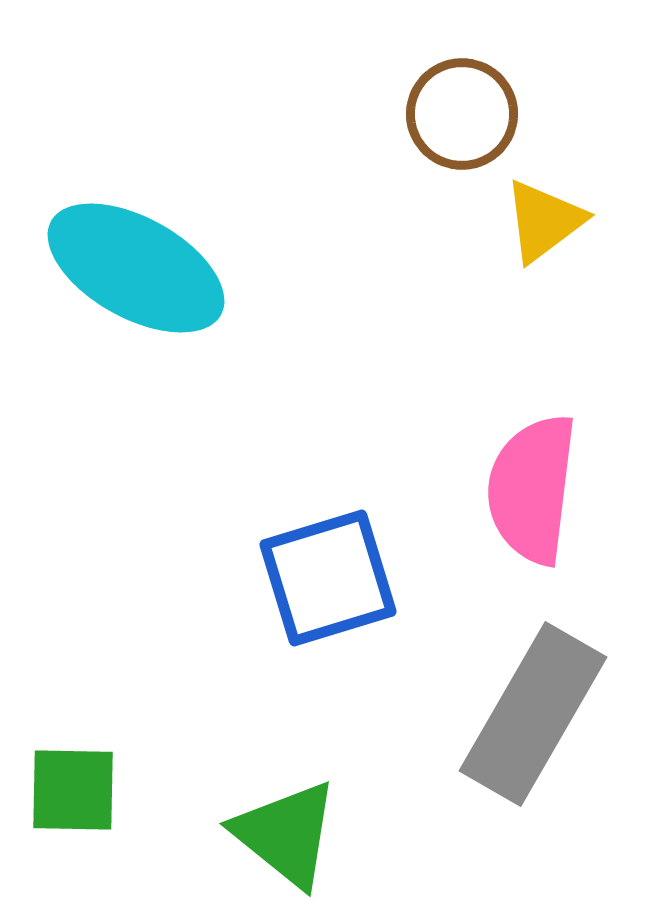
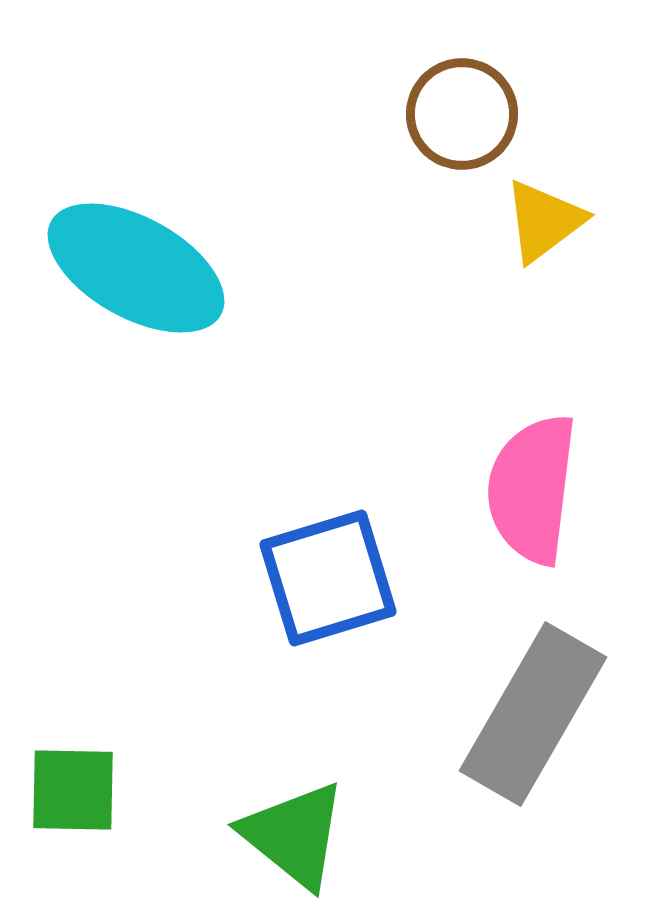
green triangle: moved 8 px right, 1 px down
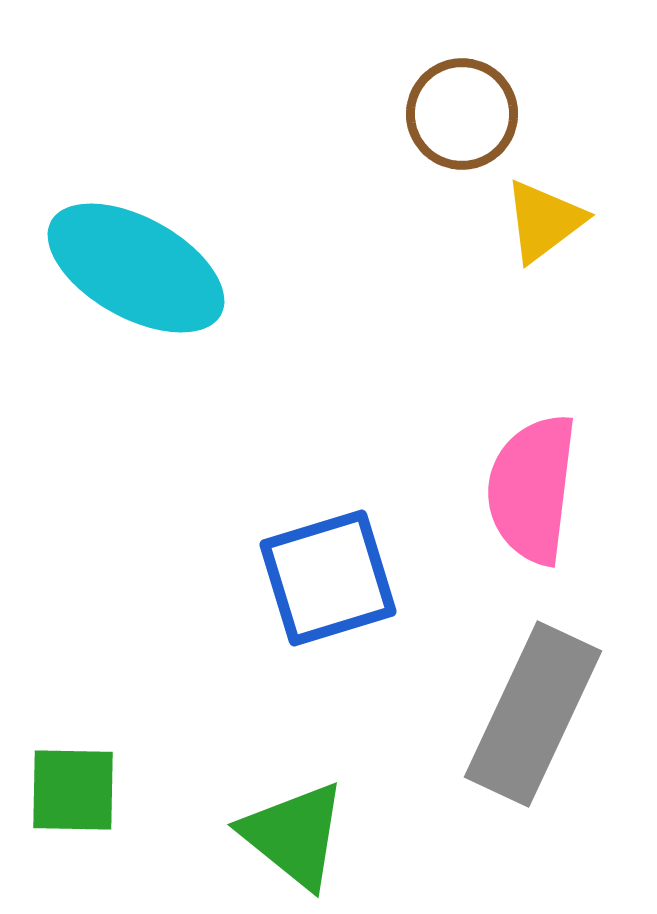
gray rectangle: rotated 5 degrees counterclockwise
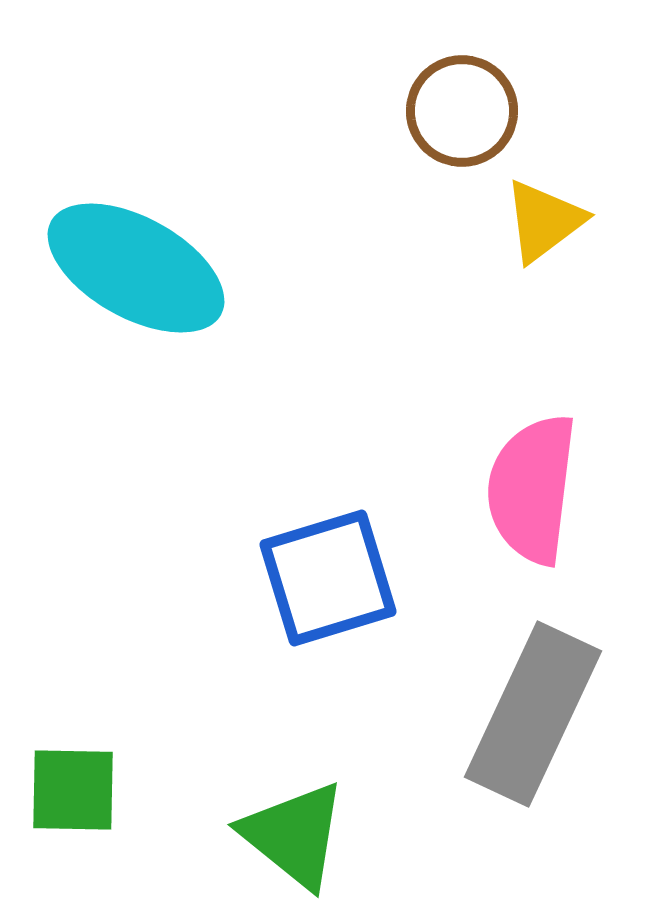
brown circle: moved 3 px up
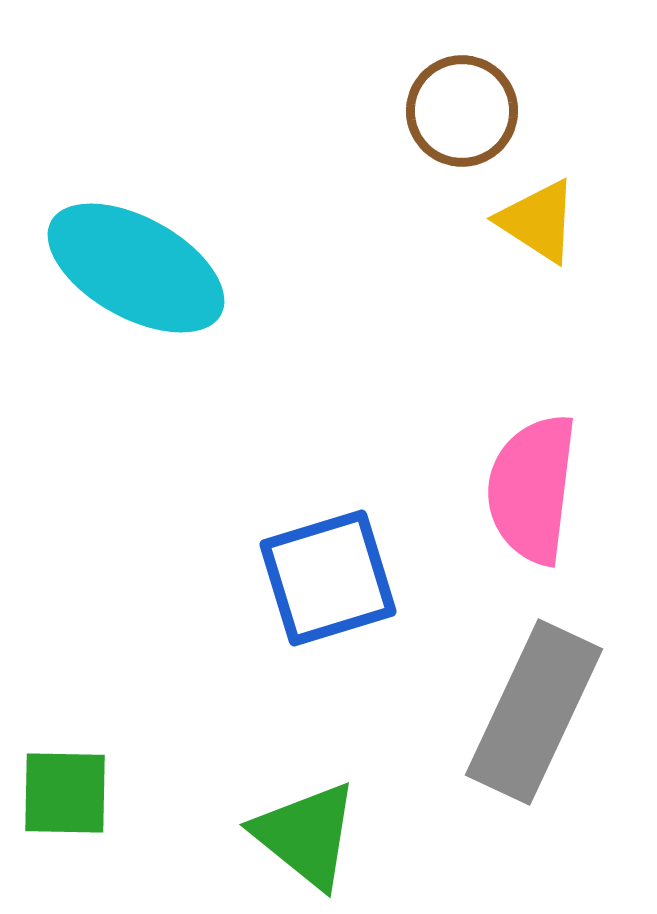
yellow triangle: moved 6 px left; rotated 50 degrees counterclockwise
gray rectangle: moved 1 px right, 2 px up
green square: moved 8 px left, 3 px down
green triangle: moved 12 px right
